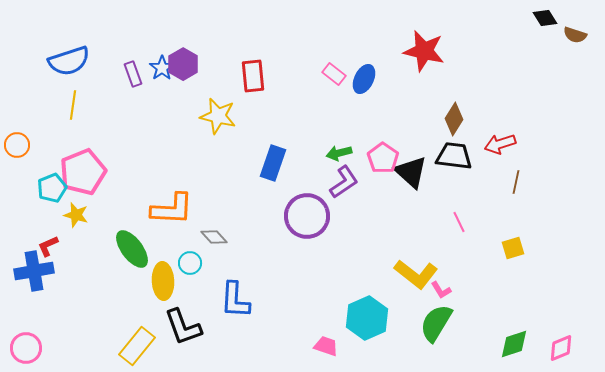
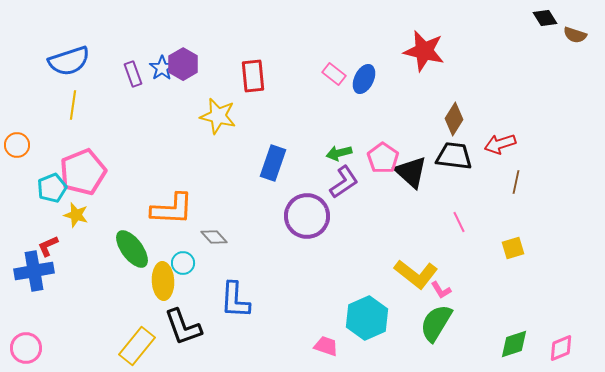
cyan circle at (190, 263): moved 7 px left
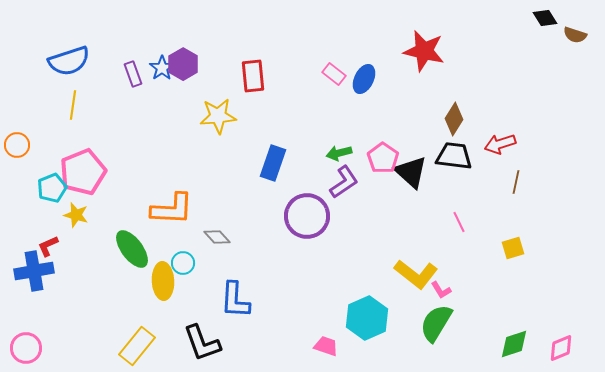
yellow star at (218, 116): rotated 18 degrees counterclockwise
gray diamond at (214, 237): moved 3 px right
black L-shape at (183, 327): moved 19 px right, 16 px down
